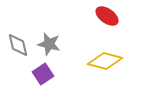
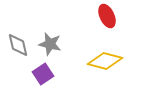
red ellipse: rotated 30 degrees clockwise
gray star: moved 1 px right
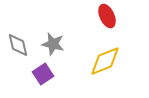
gray star: moved 3 px right
yellow diamond: rotated 36 degrees counterclockwise
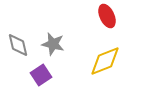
purple square: moved 2 px left, 1 px down
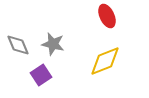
gray diamond: rotated 10 degrees counterclockwise
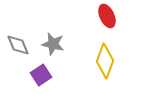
yellow diamond: rotated 48 degrees counterclockwise
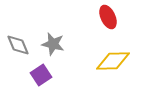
red ellipse: moved 1 px right, 1 px down
yellow diamond: moved 8 px right; rotated 68 degrees clockwise
